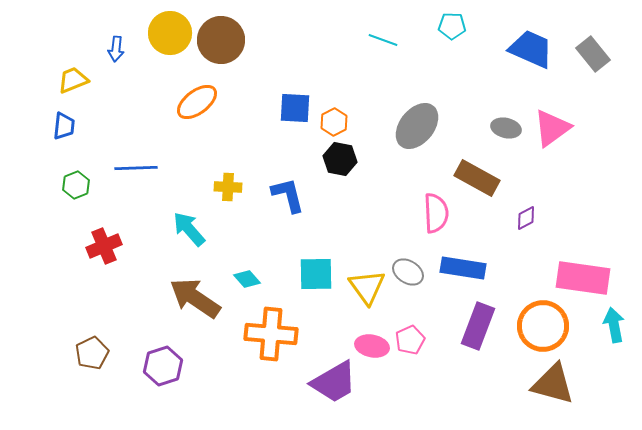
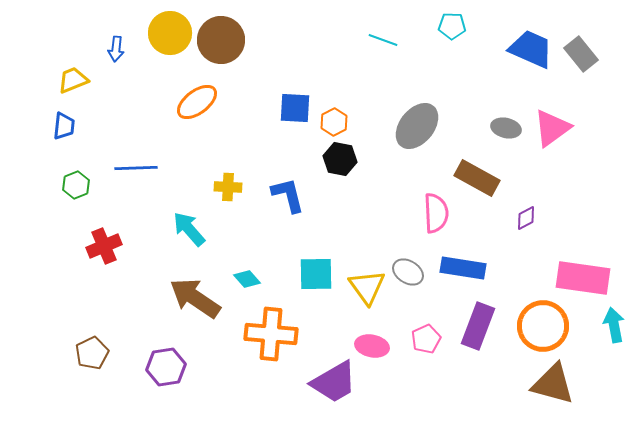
gray rectangle at (593, 54): moved 12 px left
pink pentagon at (410, 340): moved 16 px right, 1 px up
purple hexagon at (163, 366): moved 3 px right, 1 px down; rotated 9 degrees clockwise
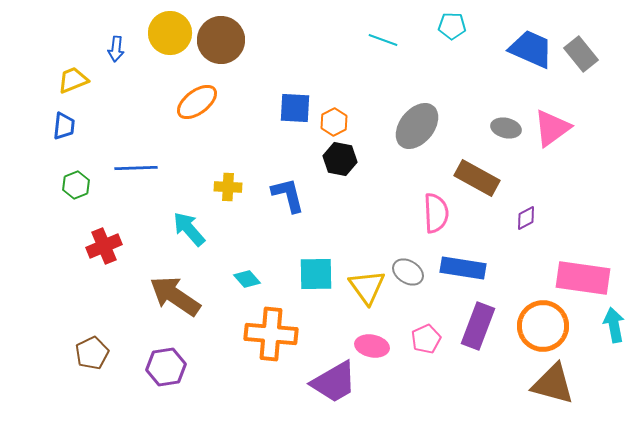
brown arrow at (195, 298): moved 20 px left, 2 px up
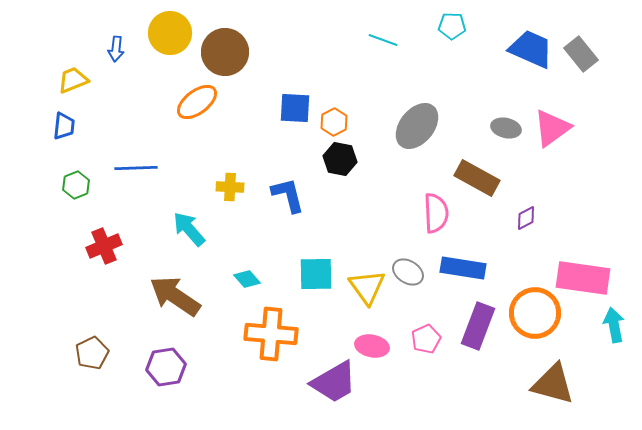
brown circle at (221, 40): moved 4 px right, 12 px down
yellow cross at (228, 187): moved 2 px right
orange circle at (543, 326): moved 8 px left, 13 px up
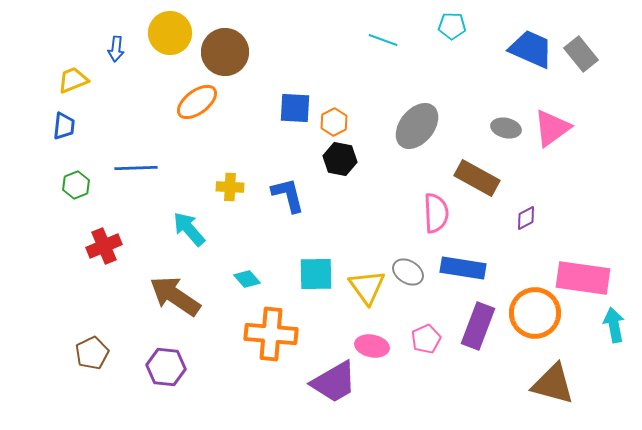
purple hexagon at (166, 367): rotated 15 degrees clockwise
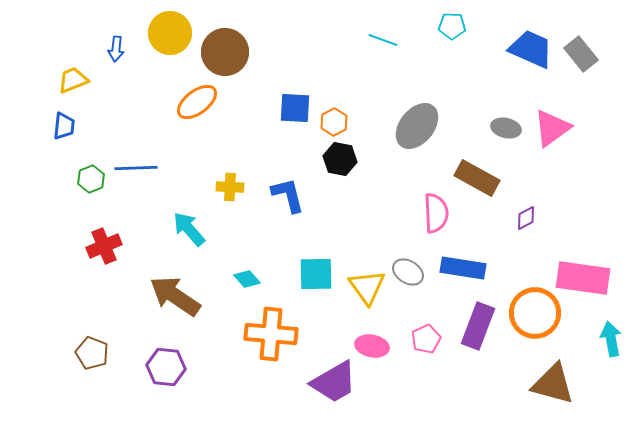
green hexagon at (76, 185): moved 15 px right, 6 px up
cyan arrow at (614, 325): moved 3 px left, 14 px down
brown pentagon at (92, 353): rotated 24 degrees counterclockwise
